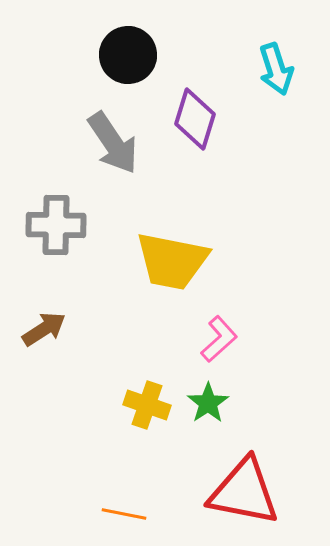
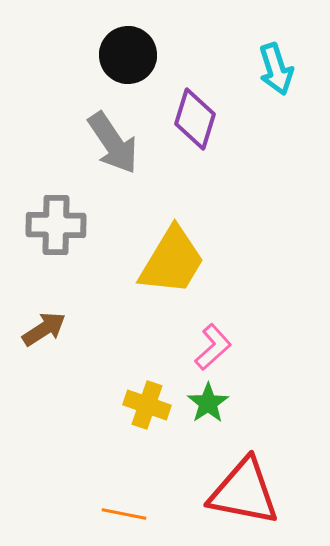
yellow trapezoid: rotated 70 degrees counterclockwise
pink L-shape: moved 6 px left, 8 px down
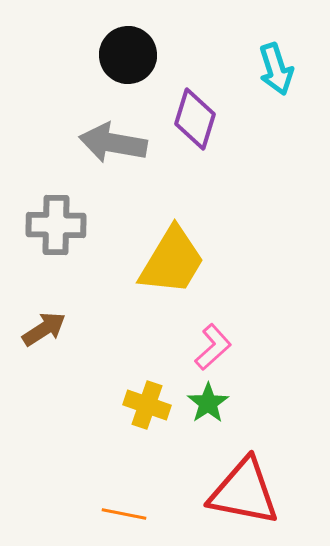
gray arrow: rotated 134 degrees clockwise
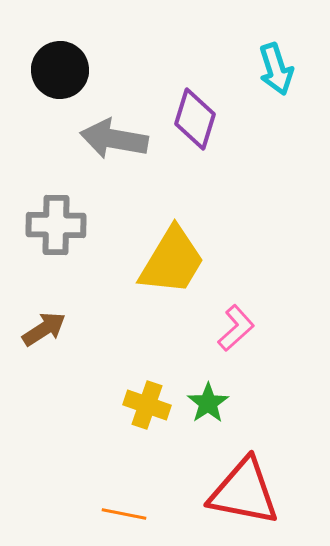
black circle: moved 68 px left, 15 px down
gray arrow: moved 1 px right, 4 px up
pink L-shape: moved 23 px right, 19 px up
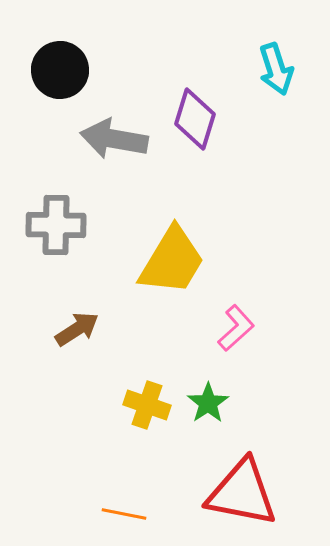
brown arrow: moved 33 px right
red triangle: moved 2 px left, 1 px down
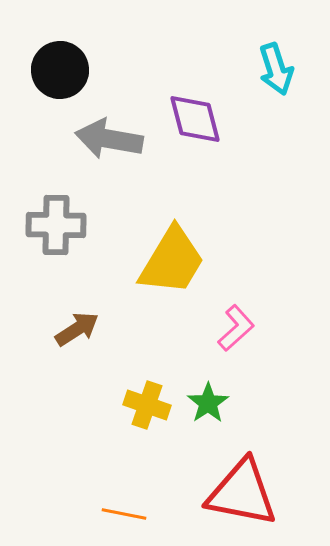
purple diamond: rotated 32 degrees counterclockwise
gray arrow: moved 5 px left
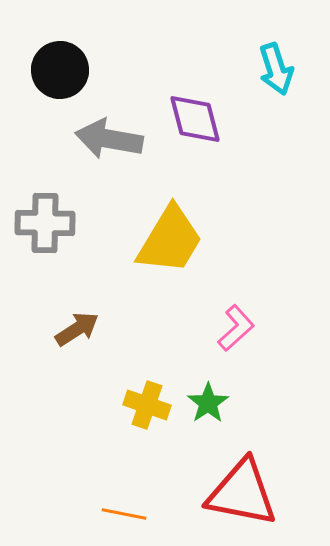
gray cross: moved 11 px left, 2 px up
yellow trapezoid: moved 2 px left, 21 px up
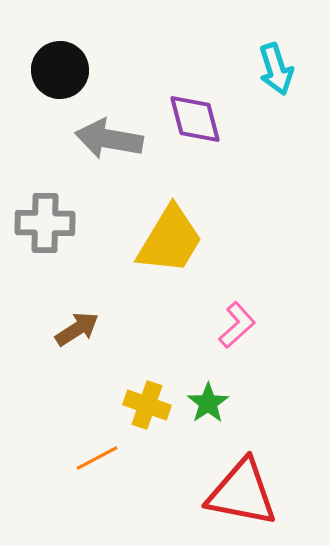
pink L-shape: moved 1 px right, 3 px up
orange line: moved 27 px left, 56 px up; rotated 39 degrees counterclockwise
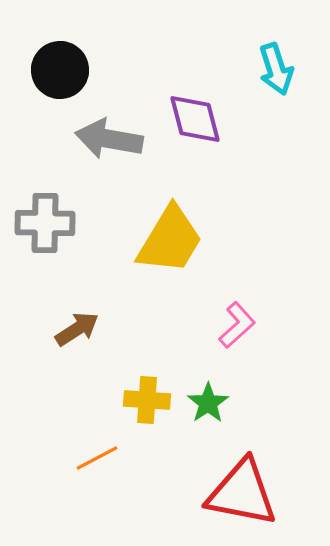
yellow cross: moved 5 px up; rotated 15 degrees counterclockwise
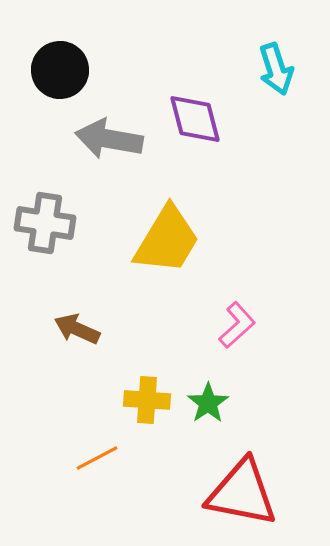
gray cross: rotated 8 degrees clockwise
yellow trapezoid: moved 3 px left
brown arrow: rotated 123 degrees counterclockwise
